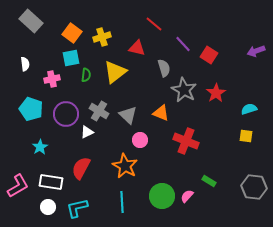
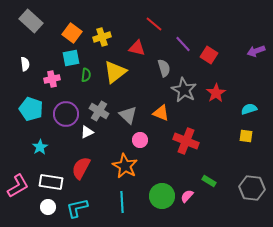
gray hexagon: moved 2 px left, 1 px down
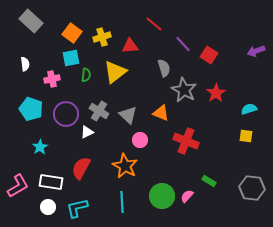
red triangle: moved 7 px left, 2 px up; rotated 18 degrees counterclockwise
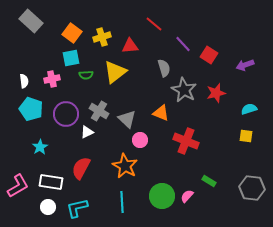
purple arrow: moved 11 px left, 14 px down
white semicircle: moved 1 px left, 17 px down
green semicircle: rotated 80 degrees clockwise
red star: rotated 18 degrees clockwise
gray triangle: moved 1 px left, 4 px down
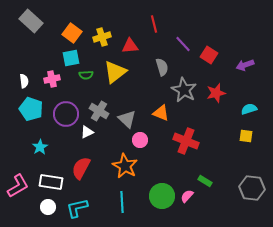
red line: rotated 36 degrees clockwise
gray semicircle: moved 2 px left, 1 px up
green rectangle: moved 4 px left
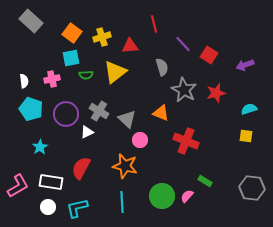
orange star: rotated 15 degrees counterclockwise
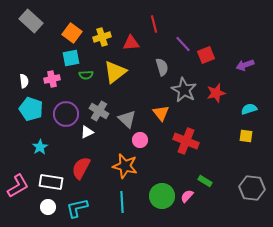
red triangle: moved 1 px right, 3 px up
red square: moved 3 px left; rotated 36 degrees clockwise
orange triangle: rotated 30 degrees clockwise
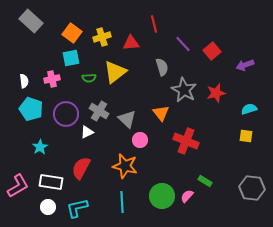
red square: moved 6 px right, 4 px up; rotated 18 degrees counterclockwise
green semicircle: moved 3 px right, 3 px down
